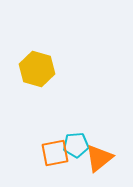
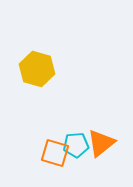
orange square: rotated 28 degrees clockwise
orange triangle: moved 2 px right, 15 px up
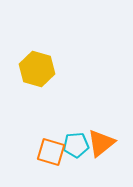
orange square: moved 4 px left, 1 px up
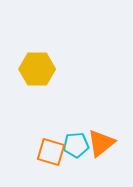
yellow hexagon: rotated 16 degrees counterclockwise
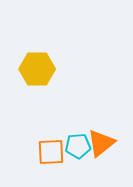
cyan pentagon: moved 2 px right, 1 px down
orange square: rotated 20 degrees counterclockwise
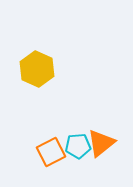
yellow hexagon: rotated 24 degrees clockwise
orange square: rotated 24 degrees counterclockwise
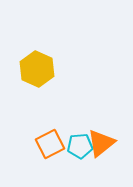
cyan pentagon: moved 2 px right
orange square: moved 1 px left, 8 px up
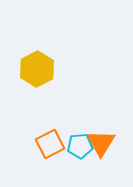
yellow hexagon: rotated 8 degrees clockwise
orange triangle: rotated 20 degrees counterclockwise
